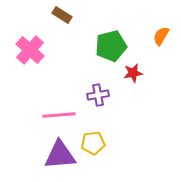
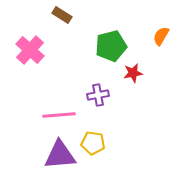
yellow pentagon: rotated 15 degrees clockwise
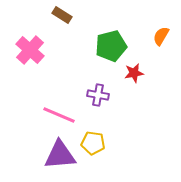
red star: moved 1 px right
purple cross: rotated 20 degrees clockwise
pink line: rotated 28 degrees clockwise
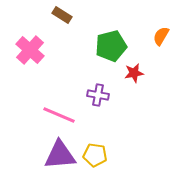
yellow pentagon: moved 2 px right, 12 px down
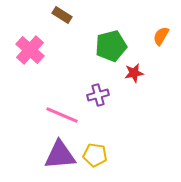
purple cross: rotated 25 degrees counterclockwise
pink line: moved 3 px right
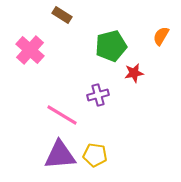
pink line: rotated 8 degrees clockwise
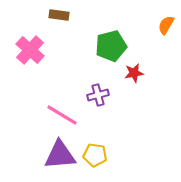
brown rectangle: moved 3 px left; rotated 24 degrees counterclockwise
orange semicircle: moved 5 px right, 11 px up
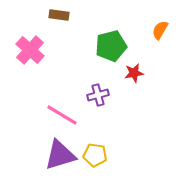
orange semicircle: moved 6 px left, 5 px down
purple triangle: rotated 12 degrees counterclockwise
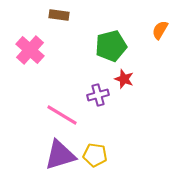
red star: moved 10 px left, 6 px down; rotated 30 degrees clockwise
